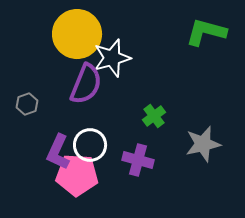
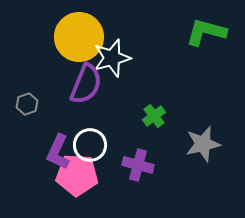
yellow circle: moved 2 px right, 3 px down
purple cross: moved 5 px down
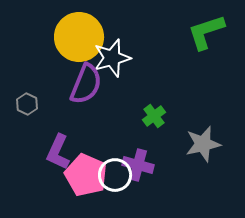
green L-shape: rotated 33 degrees counterclockwise
gray hexagon: rotated 15 degrees counterclockwise
white circle: moved 25 px right, 30 px down
pink pentagon: moved 9 px right; rotated 21 degrees clockwise
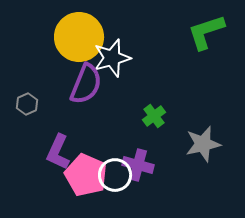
gray hexagon: rotated 10 degrees clockwise
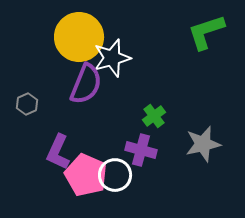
purple cross: moved 3 px right, 15 px up
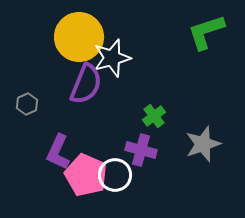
gray star: rotated 6 degrees counterclockwise
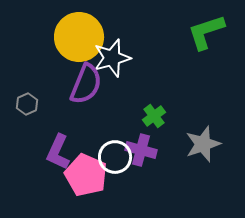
white circle: moved 18 px up
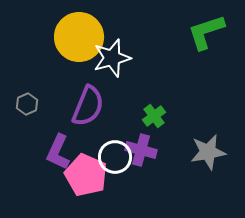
purple semicircle: moved 2 px right, 22 px down
gray star: moved 5 px right, 8 px down; rotated 9 degrees clockwise
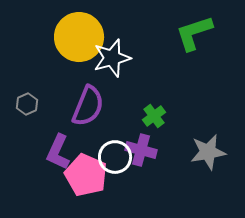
green L-shape: moved 12 px left, 1 px down
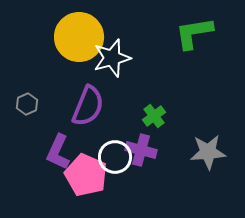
green L-shape: rotated 9 degrees clockwise
gray star: rotated 6 degrees clockwise
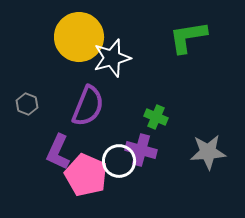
green L-shape: moved 6 px left, 4 px down
gray hexagon: rotated 15 degrees counterclockwise
green cross: moved 2 px right, 1 px down; rotated 30 degrees counterclockwise
white circle: moved 4 px right, 4 px down
